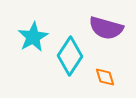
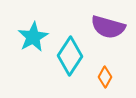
purple semicircle: moved 2 px right, 1 px up
orange diamond: rotated 45 degrees clockwise
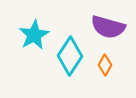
cyan star: moved 1 px right, 2 px up
orange diamond: moved 12 px up
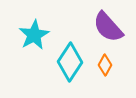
purple semicircle: rotated 32 degrees clockwise
cyan diamond: moved 6 px down
